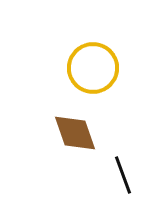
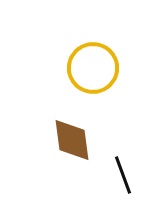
brown diamond: moved 3 px left, 7 px down; rotated 12 degrees clockwise
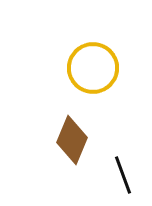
brown diamond: rotated 30 degrees clockwise
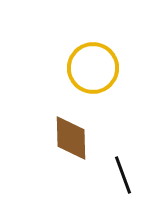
brown diamond: moved 1 px left, 2 px up; rotated 24 degrees counterclockwise
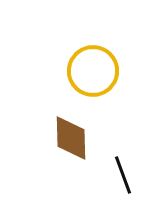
yellow circle: moved 3 px down
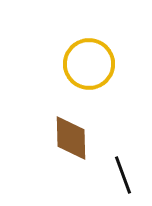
yellow circle: moved 4 px left, 7 px up
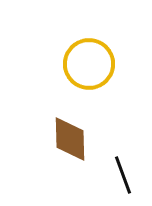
brown diamond: moved 1 px left, 1 px down
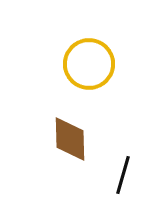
black line: rotated 36 degrees clockwise
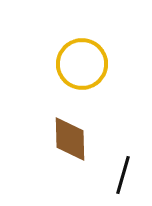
yellow circle: moved 7 px left
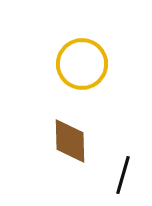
brown diamond: moved 2 px down
